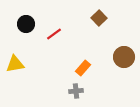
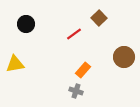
red line: moved 20 px right
orange rectangle: moved 2 px down
gray cross: rotated 24 degrees clockwise
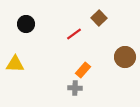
brown circle: moved 1 px right
yellow triangle: rotated 12 degrees clockwise
gray cross: moved 1 px left, 3 px up; rotated 16 degrees counterclockwise
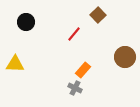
brown square: moved 1 px left, 3 px up
black circle: moved 2 px up
red line: rotated 14 degrees counterclockwise
gray cross: rotated 24 degrees clockwise
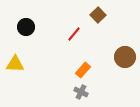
black circle: moved 5 px down
gray cross: moved 6 px right, 4 px down
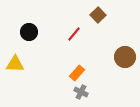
black circle: moved 3 px right, 5 px down
orange rectangle: moved 6 px left, 3 px down
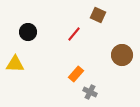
brown square: rotated 21 degrees counterclockwise
black circle: moved 1 px left
brown circle: moved 3 px left, 2 px up
orange rectangle: moved 1 px left, 1 px down
gray cross: moved 9 px right
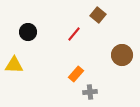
brown square: rotated 14 degrees clockwise
yellow triangle: moved 1 px left, 1 px down
gray cross: rotated 32 degrees counterclockwise
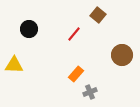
black circle: moved 1 px right, 3 px up
gray cross: rotated 16 degrees counterclockwise
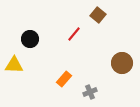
black circle: moved 1 px right, 10 px down
brown circle: moved 8 px down
orange rectangle: moved 12 px left, 5 px down
